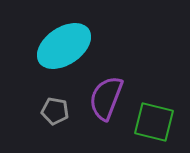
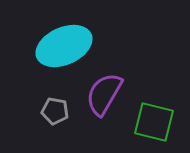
cyan ellipse: rotated 10 degrees clockwise
purple semicircle: moved 2 px left, 4 px up; rotated 9 degrees clockwise
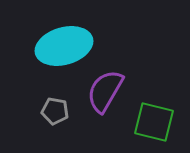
cyan ellipse: rotated 8 degrees clockwise
purple semicircle: moved 1 px right, 3 px up
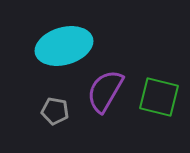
green square: moved 5 px right, 25 px up
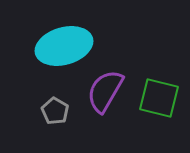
green square: moved 1 px down
gray pentagon: rotated 20 degrees clockwise
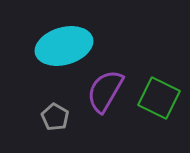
green square: rotated 12 degrees clockwise
gray pentagon: moved 6 px down
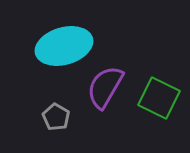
purple semicircle: moved 4 px up
gray pentagon: moved 1 px right
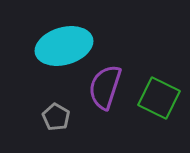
purple semicircle: rotated 12 degrees counterclockwise
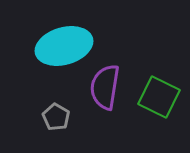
purple semicircle: rotated 9 degrees counterclockwise
green square: moved 1 px up
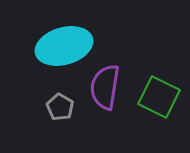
gray pentagon: moved 4 px right, 10 px up
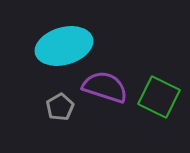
purple semicircle: rotated 99 degrees clockwise
gray pentagon: rotated 12 degrees clockwise
